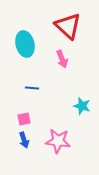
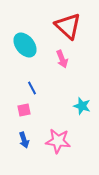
cyan ellipse: moved 1 px down; rotated 25 degrees counterclockwise
blue line: rotated 56 degrees clockwise
pink square: moved 9 px up
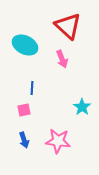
cyan ellipse: rotated 25 degrees counterclockwise
blue line: rotated 32 degrees clockwise
cyan star: moved 1 px down; rotated 18 degrees clockwise
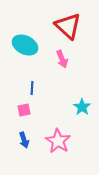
pink star: rotated 25 degrees clockwise
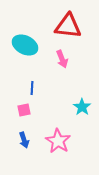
red triangle: rotated 36 degrees counterclockwise
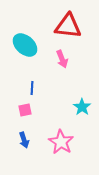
cyan ellipse: rotated 15 degrees clockwise
pink square: moved 1 px right
pink star: moved 3 px right, 1 px down
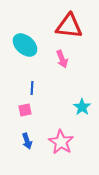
red triangle: moved 1 px right
blue arrow: moved 3 px right, 1 px down
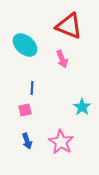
red triangle: rotated 16 degrees clockwise
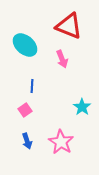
blue line: moved 2 px up
pink square: rotated 24 degrees counterclockwise
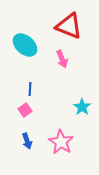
blue line: moved 2 px left, 3 px down
